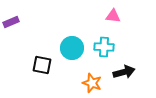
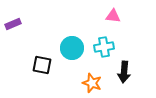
purple rectangle: moved 2 px right, 2 px down
cyan cross: rotated 12 degrees counterclockwise
black arrow: rotated 110 degrees clockwise
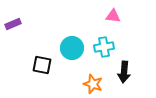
orange star: moved 1 px right, 1 px down
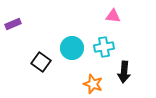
black square: moved 1 px left, 3 px up; rotated 24 degrees clockwise
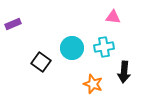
pink triangle: moved 1 px down
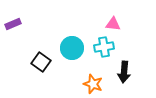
pink triangle: moved 7 px down
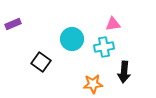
pink triangle: rotated 14 degrees counterclockwise
cyan circle: moved 9 px up
orange star: rotated 24 degrees counterclockwise
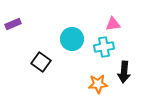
orange star: moved 5 px right
